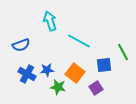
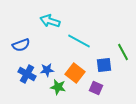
cyan arrow: rotated 54 degrees counterclockwise
purple square: rotated 32 degrees counterclockwise
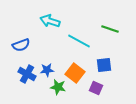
green line: moved 13 px left, 23 px up; rotated 42 degrees counterclockwise
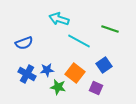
cyan arrow: moved 9 px right, 2 px up
blue semicircle: moved 3 px right, 2 px up
blue square: rotated 28 degrees counterclockwise
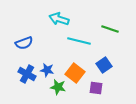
cyan line: rotated 15 degrees counterclockwise
blue star: rotated 16 degrees clockwise
purple square: rotated 16 degrees counterclockwise
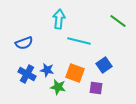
cyan arrow: rotated 78 degrees clockwise
green line: moved 8 px right, 8 px up; rotated 18 degrees clockwise
orange square: rotated 18 degrees counterclockwise
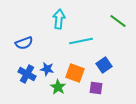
cyan line: moved 2 px right; rotated 25 degrees counterclockwise
blue star: moved 1 px up
green star: rotated 21 degrees clockwise
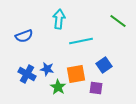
blue semicircle: moved 7 px up
orange square: moved 1 px right, 1 px down; rotated 30 degrees counterclockwise
